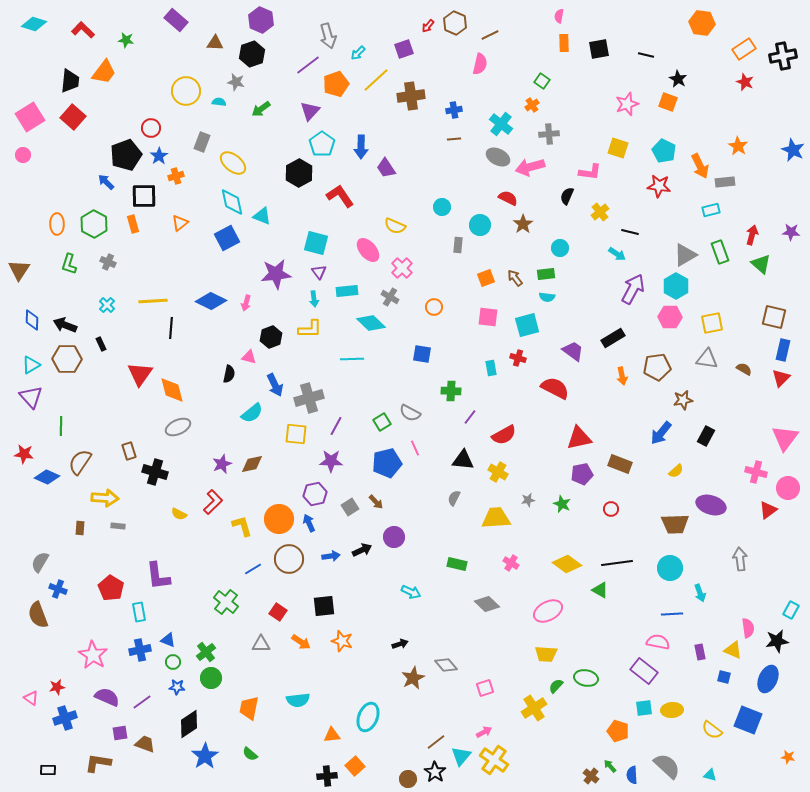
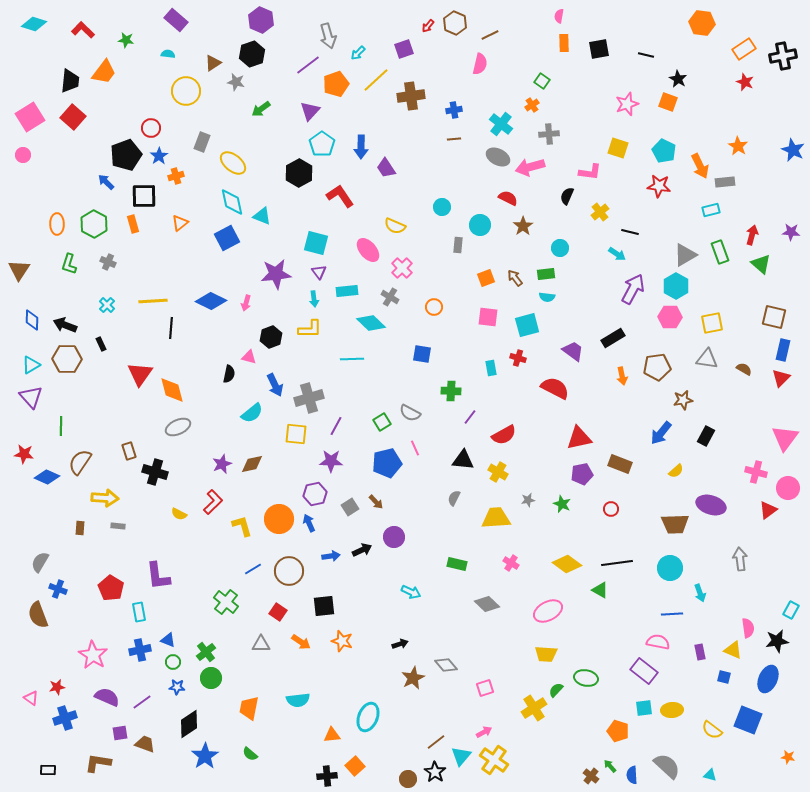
brown triangle at (215, 43): moved 2 px left, 20 px down; rotated 36 degrees counterclockwise
cyan semicircle at (219, 102): moved 51 px left, 48 px up
brown star at (523, 224): moved 2 px down
brown circle at (289, 559): moved 12 px down
green semicircle at (556, 686): moved 4 px down
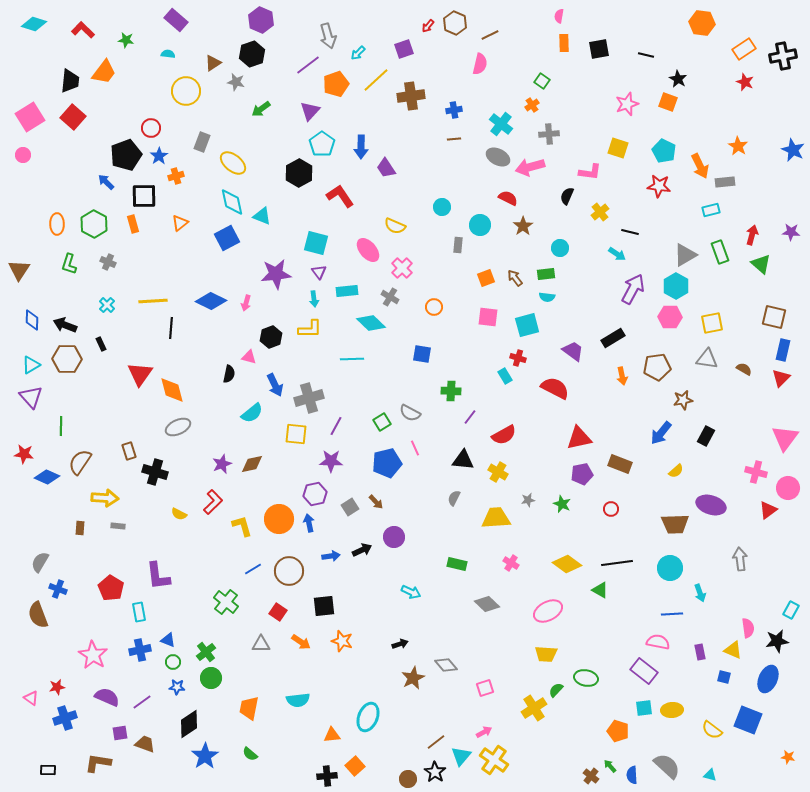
cyan rectangle at (491, 368): moved 14 px right, 8 px down; rotated 21 degrees counterclockwise
blue arrow at (309, 523): rotated 12 degrees clockwise
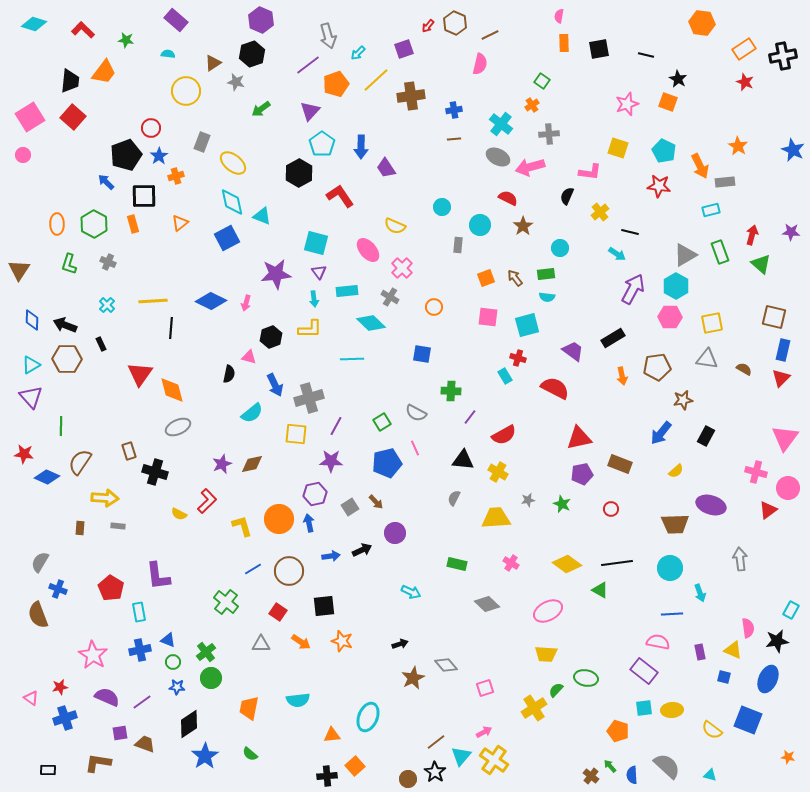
gray semicircle at (410, 413): moved 6 px right
red L-shape at (213, 502): moved 6 px left, 1 px up
purple circle at (394, 537): moved 1 px right, 4 px up
red star at (57, 687): moved 3 px right
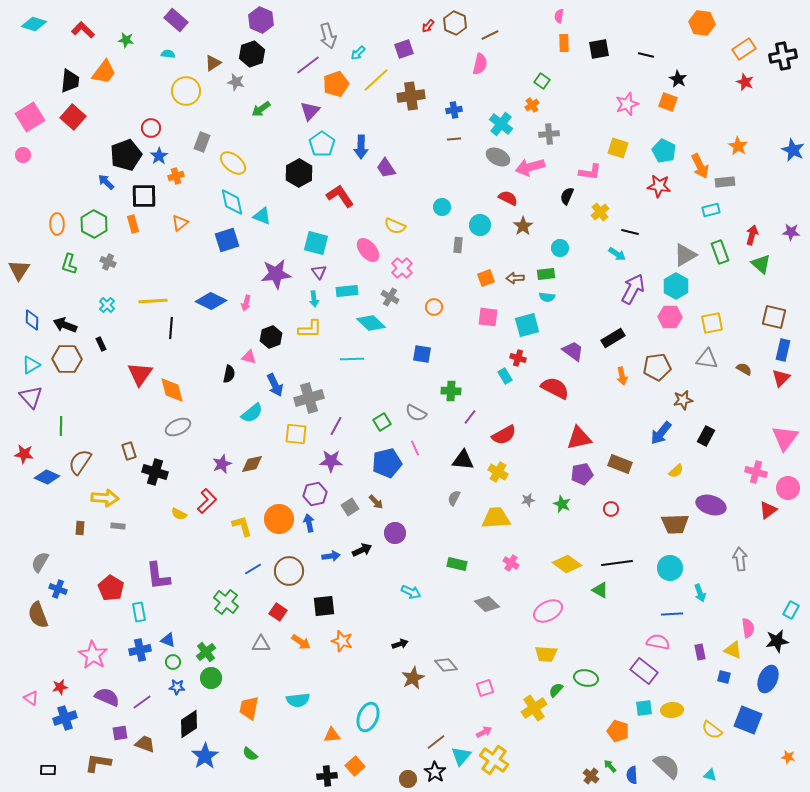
blue square at (227, 238): moved 2 px down; rotated 10 degrees clockwise
brown arrow at (515, 278): rotated 54 degrees counterclockwise
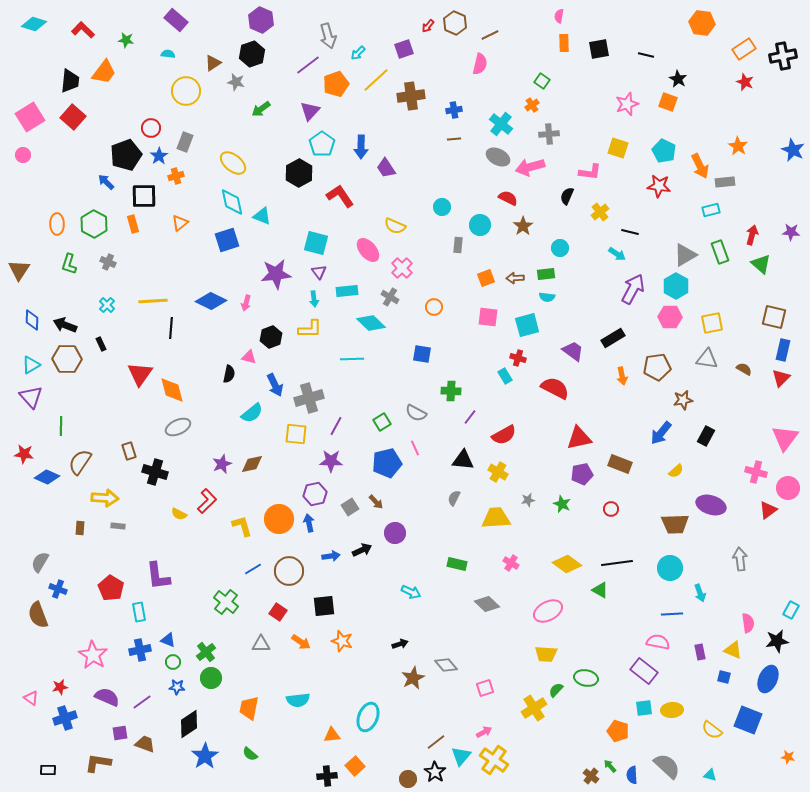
gray rectangle at (202, 142): moved 17 px left
pink semicircle at (748, 628): moved 5 px up
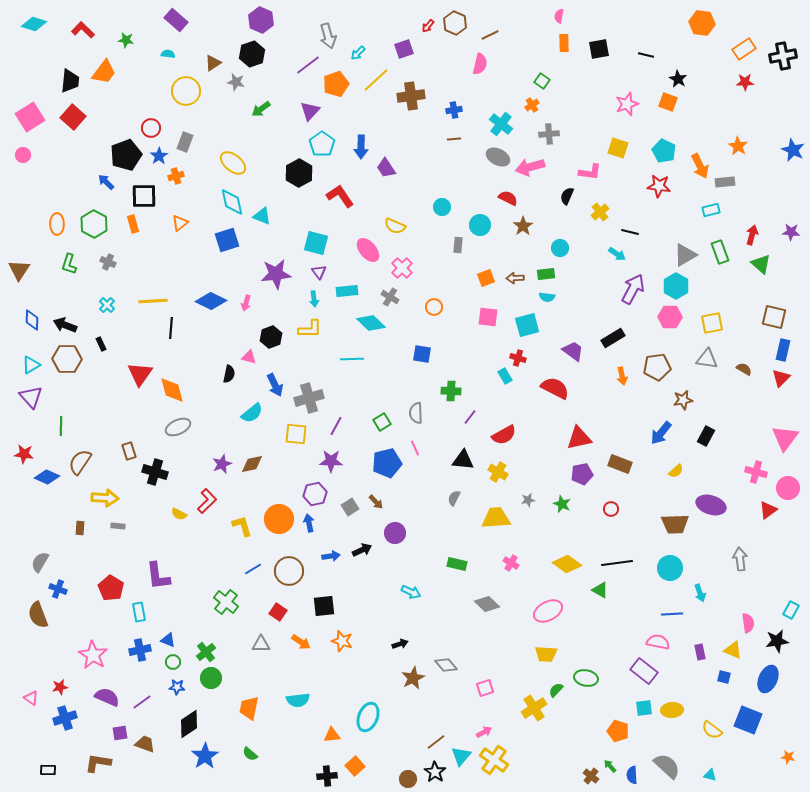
red star at (745, 82): rotated 24 degrees counterclockwise
gray semicircle at (416, 413): rotated 60 degrees clockwise
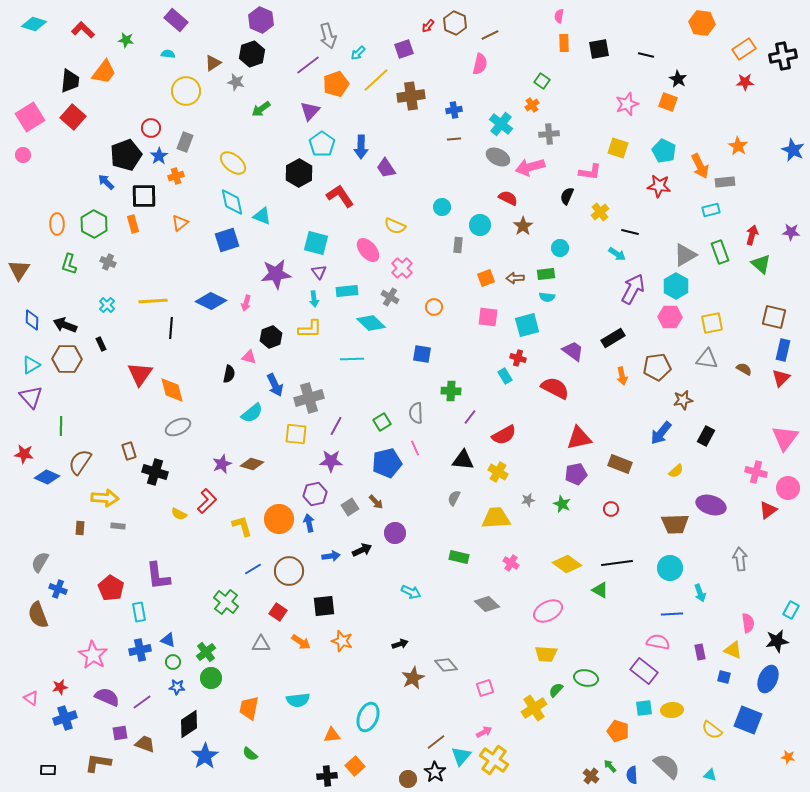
brown diamond at (252, 464): rotated 30 degrees clockwise
purple pentagon at (582, 474): moved 6 px left
green rectangle at (457, 564): moved 2 px right, 7 px up
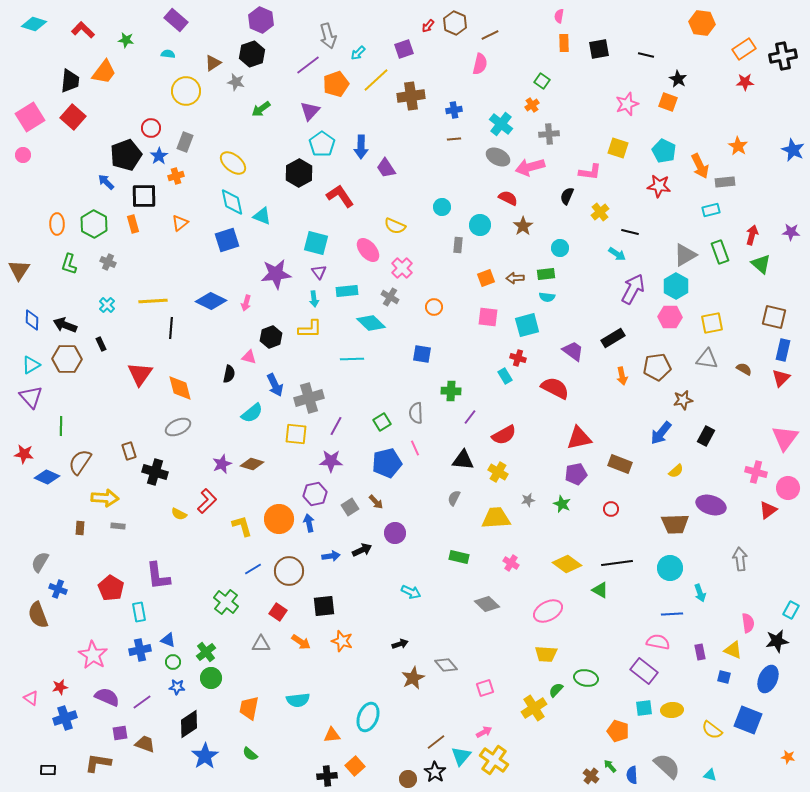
orange diamond at (172, 390): moved 8 px right, 2 px up
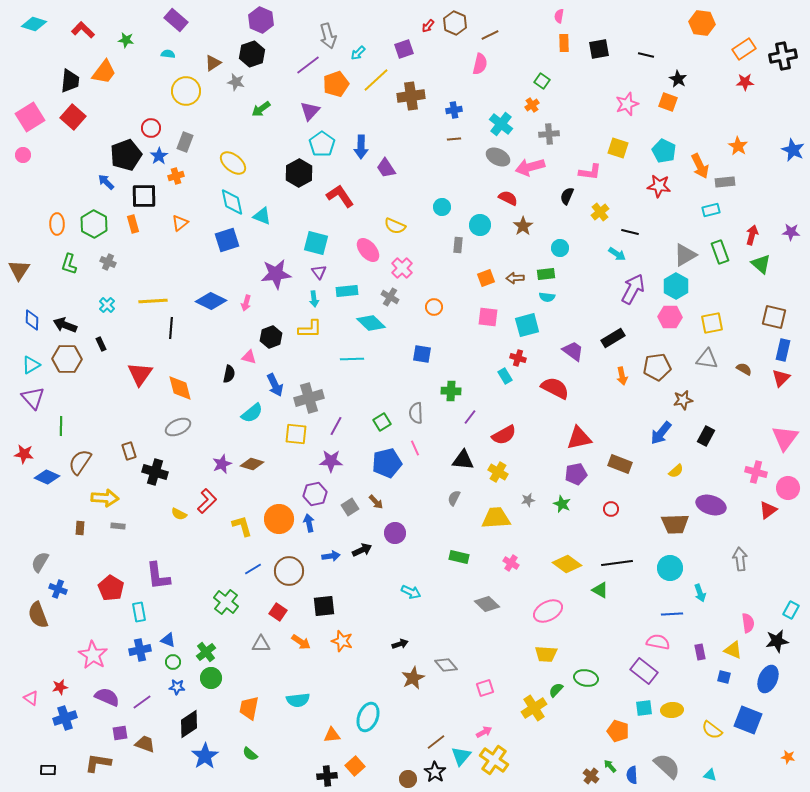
purple triangle at (31, 397): moved 2 px right, 1 px down
